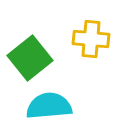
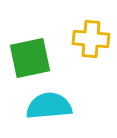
green square: rotated 27 degrees clockwise
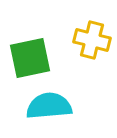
yellow cross: moved 1 px right, 1 px down; rotated 9 degrees clockwise
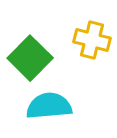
green square: rotated 33 degrees counterclockwise
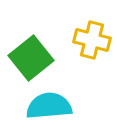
green square: moved 1 px right; rotated 6 degrees clockwise
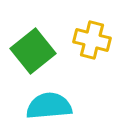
green square: moved 2 px right, 7 px up
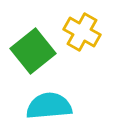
yellow cross: moved 10 px left, 8 px up; rotated 15 degrees clockwise
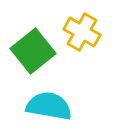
cyan semicircle: rotated 15 degrees clockwise
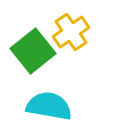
yellow cross: moved 11 px left; rotated 27 degrees clockwise
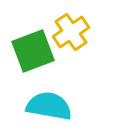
green square: rotated 18 degrees clockwise
